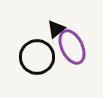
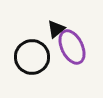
black circle: moved 5 px left
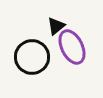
black triangle: moved 3 px up
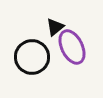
black triangle: moved 1 px left, 1 px down
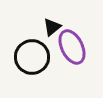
black triangle: moved 3 px left
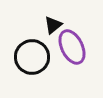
black triangle: moved 1 px right, 2 px up
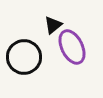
black circle: moved 8 px left
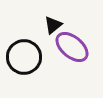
purple ellipse: rotated 24 degrees counterclockwise
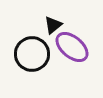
black circle: moved 8 px right, 3 px up
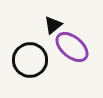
black circle: moved 2 px left, 6 px down
